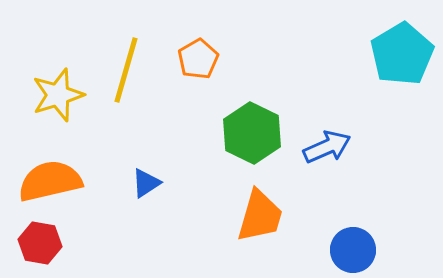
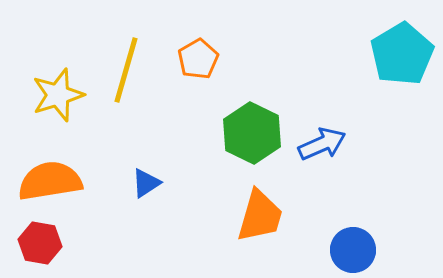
blue arrow: moved 5 px left, 3 px up
orange semicircle: rotated 4 degrees clockwise
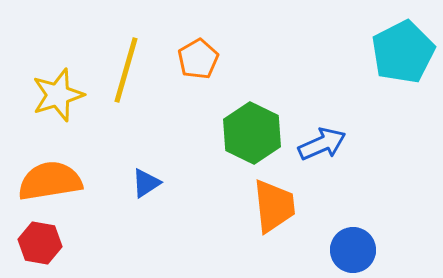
cyan pentagon: moved 1 px right, 2 px up; rotated 4 degrees clockwise
orange trapezoid: moved 14 px right, 10 px up; rotated 22 degrees counterclockwise
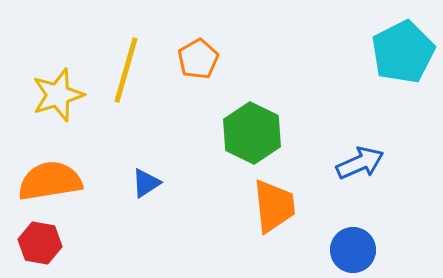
blue arrow: moved 38 px right, 19 px down
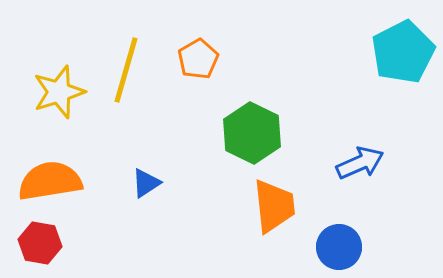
yellow star: moved 1 px right, 3 px up
blue circle: moved 14 px left, 3 px up
